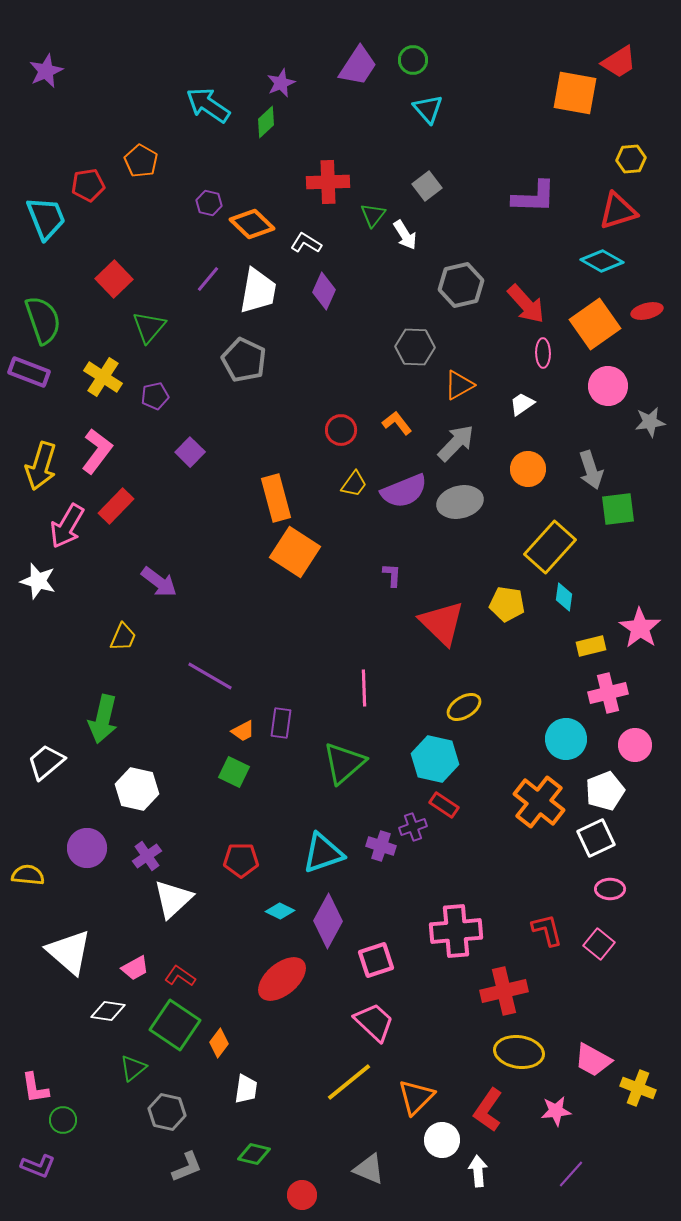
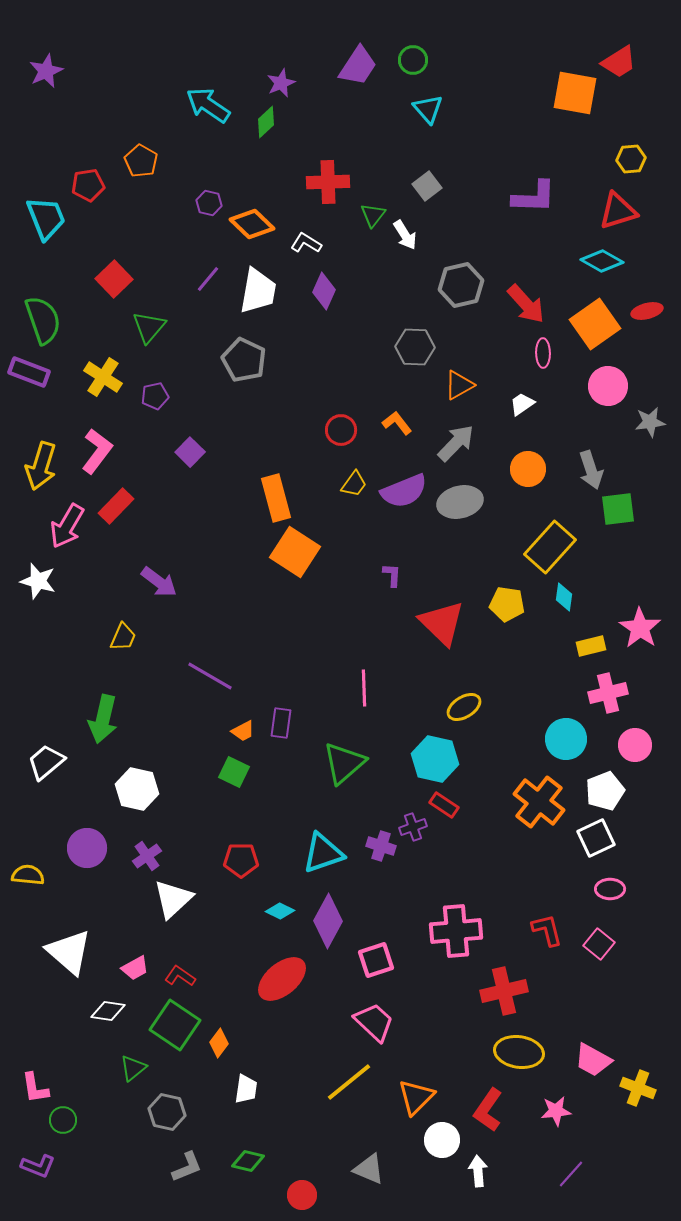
green diamond at (254, 1154): moved 6 px left, 7 px down
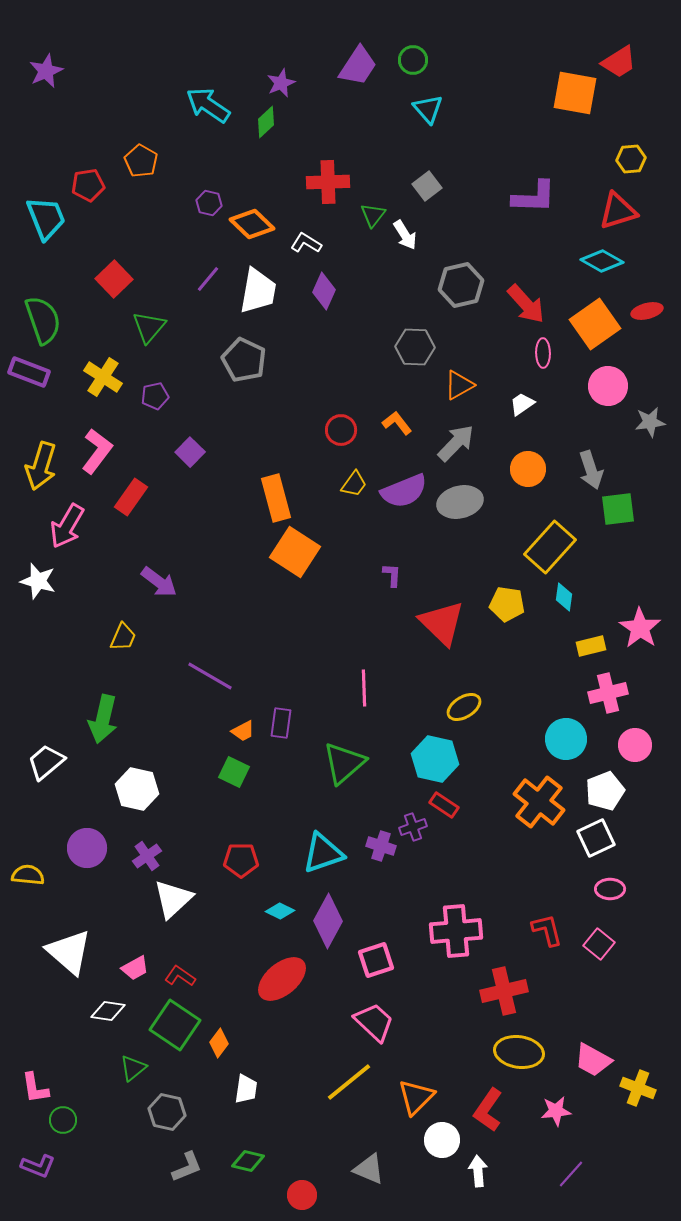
red rectangle at (116, 506): moved 15 px right, 9 px up; rotated 9 degrees counterclockwise
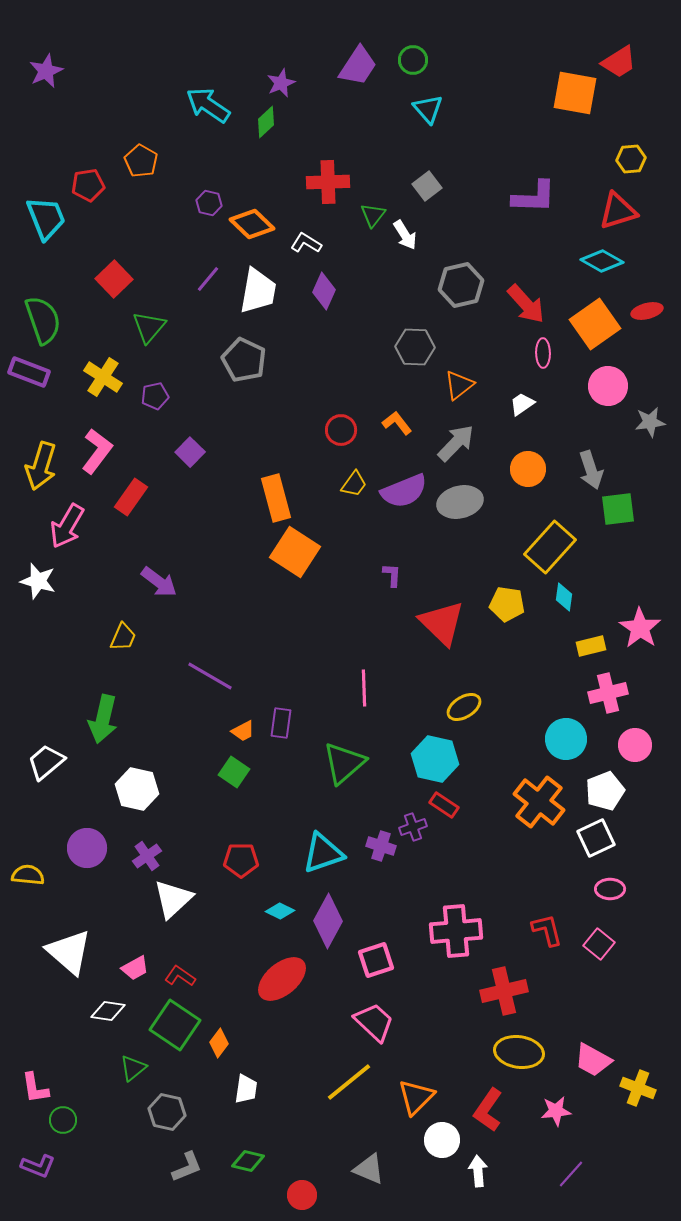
orange triangle at (459, 385): rotated 8 degrees counterclockwise
green square at (234, 772): rotated 8 degrees clockwise
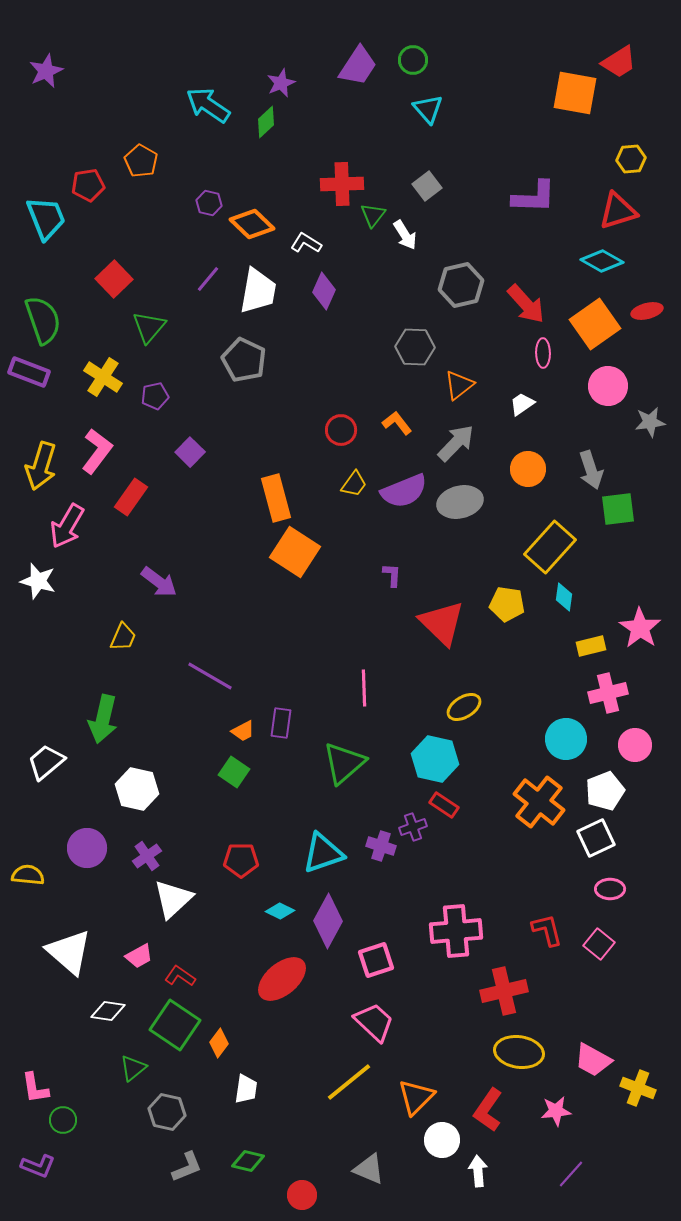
red cross at (328, 182): moved 14 px right, 2 px down
pink trapezoid at (135, 968): moved 4 px right, 12 px up
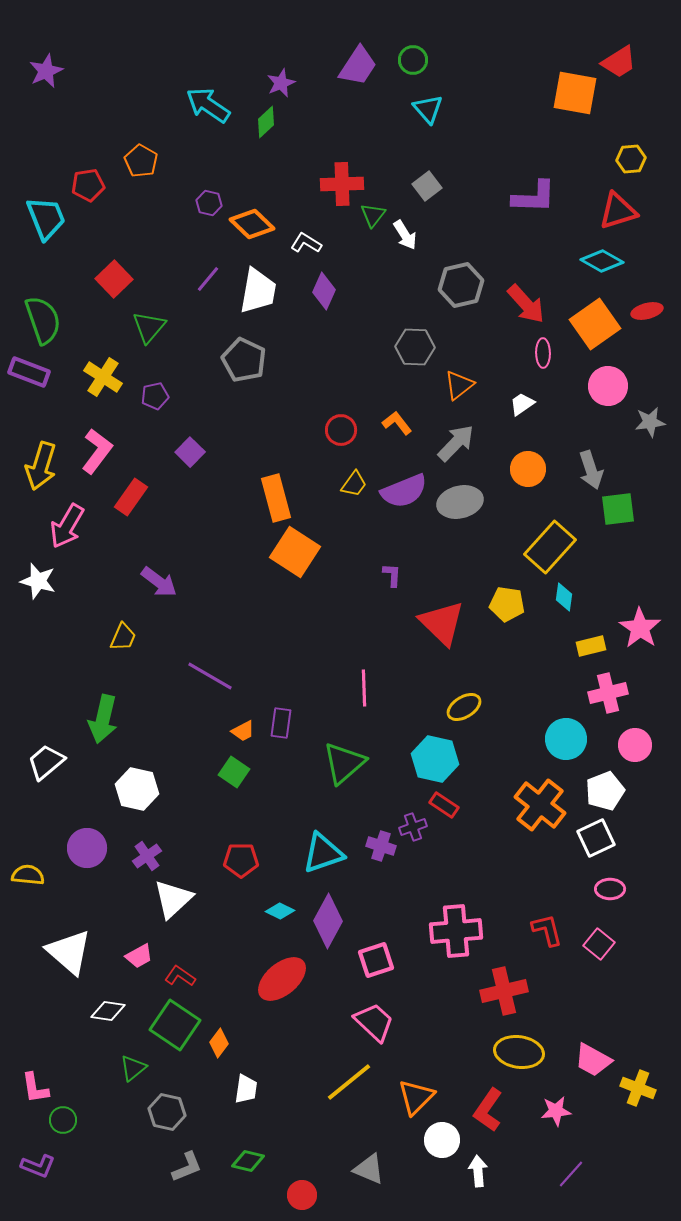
orange cross at (539, 802): moved 1 px right, 3 px down
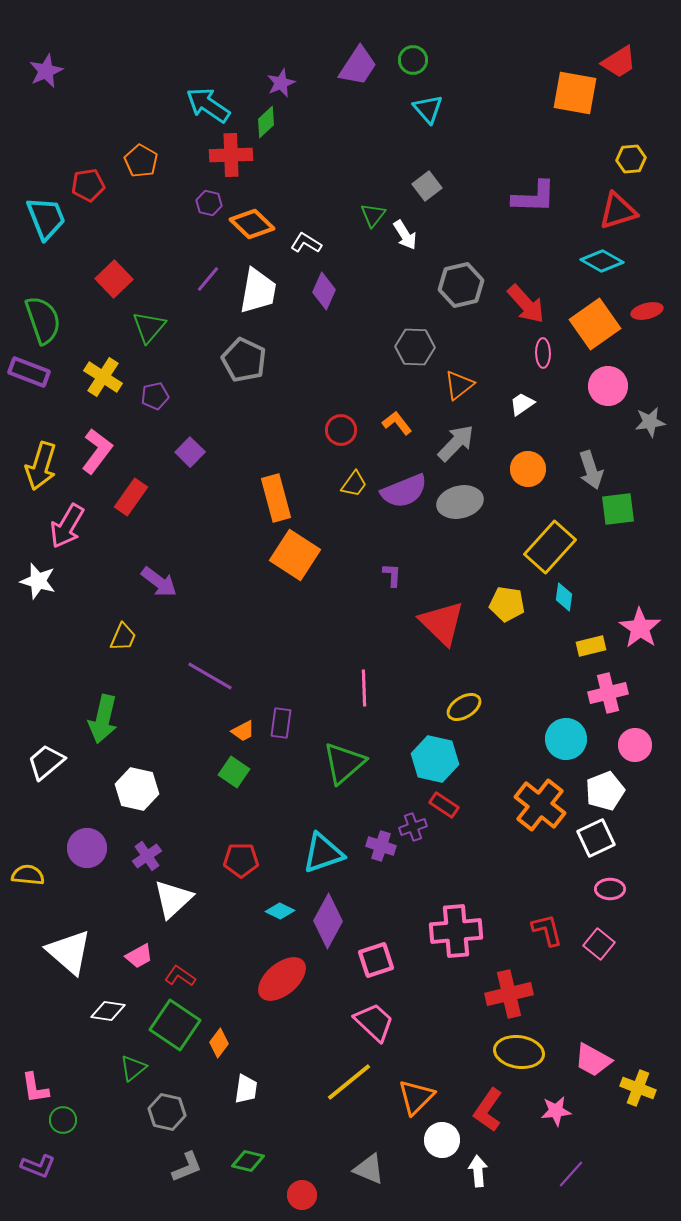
red cross at (342, 184): moved 111 px left, 29 px up
orange square at (295, 552): moved 3 px down
red cross at (504, 991): moved 5 px right, 3 px down
